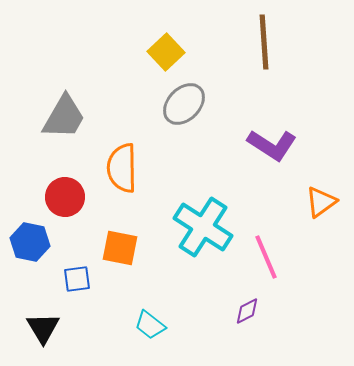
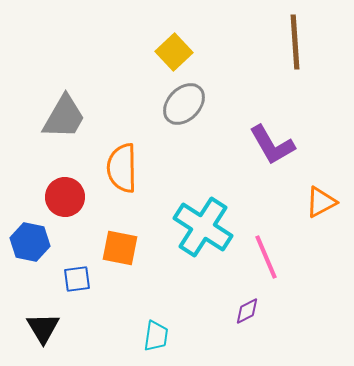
brown line: moved 31 px right
yellow square: moved 8 px right
purple L-shape: rotated 27 degrees clockwise
orange triangle: rotated 8 degrees clockwise
cyan trapezoid: moved 6 px right, 11 px down; rotated 120 degrees counterclockwise
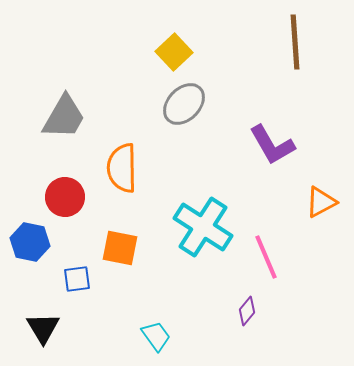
purple diamond: rotated 24 degrees counterclockwise
cyan trapezoid: rotated 44 degrees counterclockwise
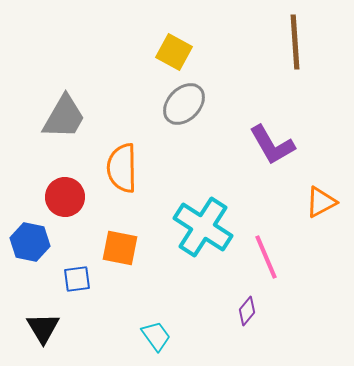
yellow square: rotated 18 degrees counterclockwise
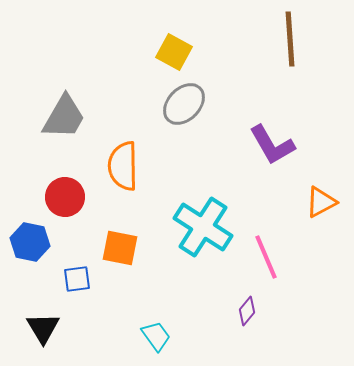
brown line: moved 5 px left, 3 px up
orange semicircle: moved 1 px right, 2 px up
